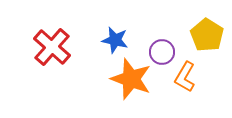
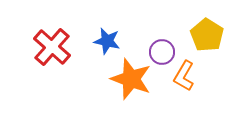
blue star: moved 8 px left, 1 px down
orange L-shape: moved 1 px left, 1 px up
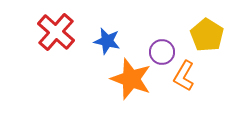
red cross: moved 4 px right, 15 px up
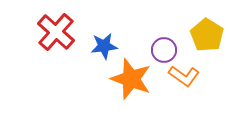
blue star: moved 3 px left, 5 px down; rotated 20 degrees counterclockwise
purple circle: moved 2 px right, 2 px up
orange L-shape: rotated 84 degrees counterclockwise
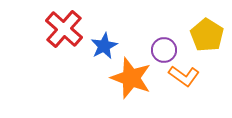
red cross: moved 8 px right, 3 px up
blue star: rotated 20 degrees counterclockwise
orange star: moved 1 px up
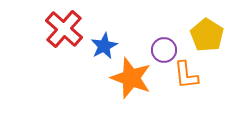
orange L-shape: moved 2 px right, 1 px up; rotated 48 degrees clockwise
